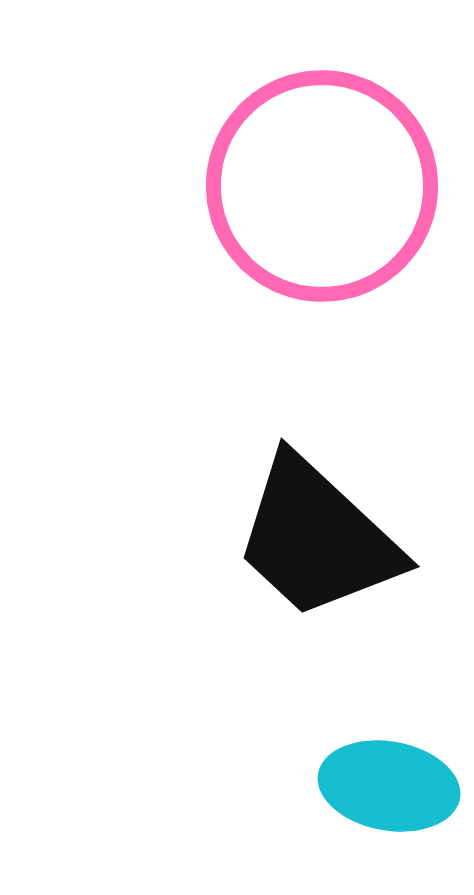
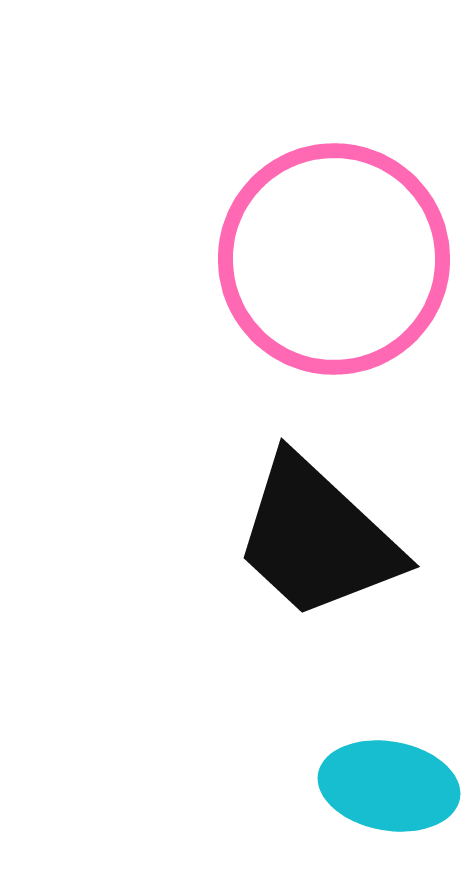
pink circle: moved 12 px right, 73 px down
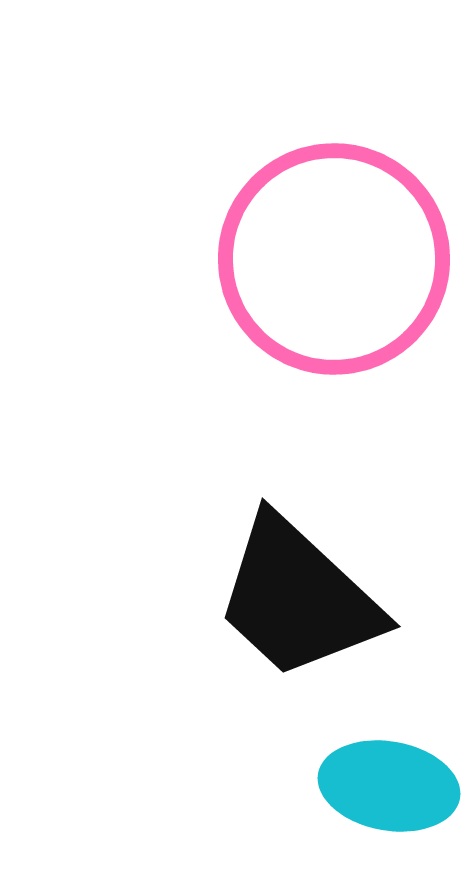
black trapezoid: moved 19 px left, 60 px down
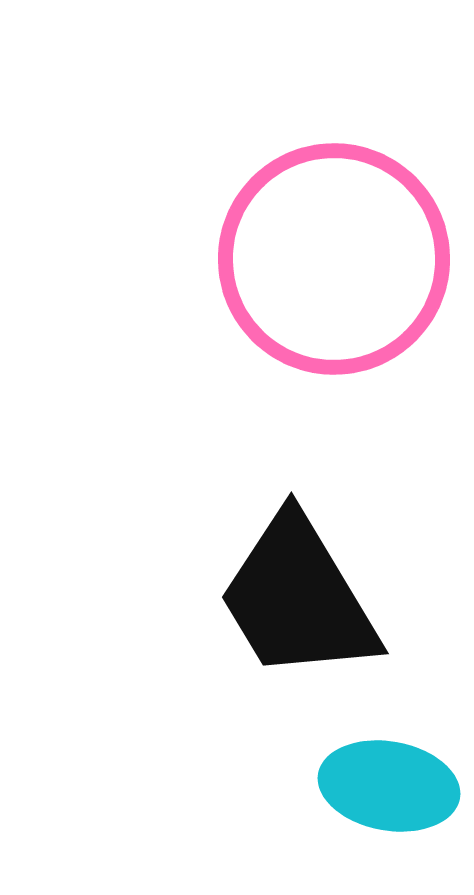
black trapezoid: rotated 16 degrees clockwise
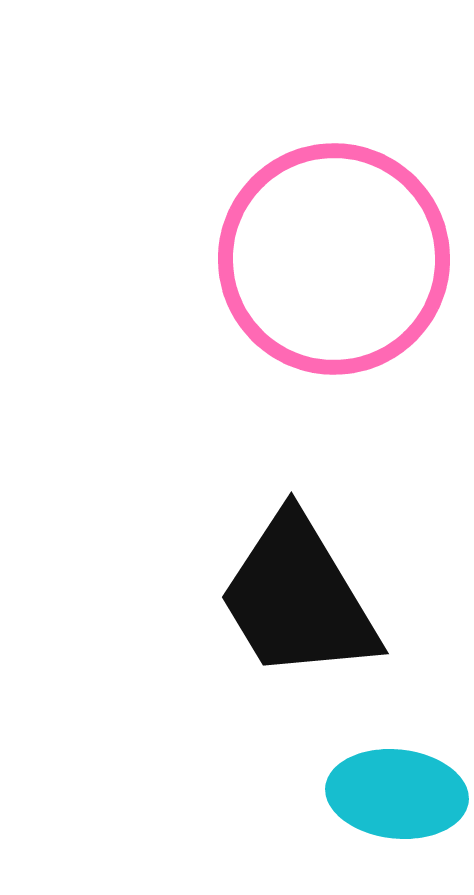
cyan ellipse: moved 8 px right, 8 px down; rotated 4 degrees counterclockwise
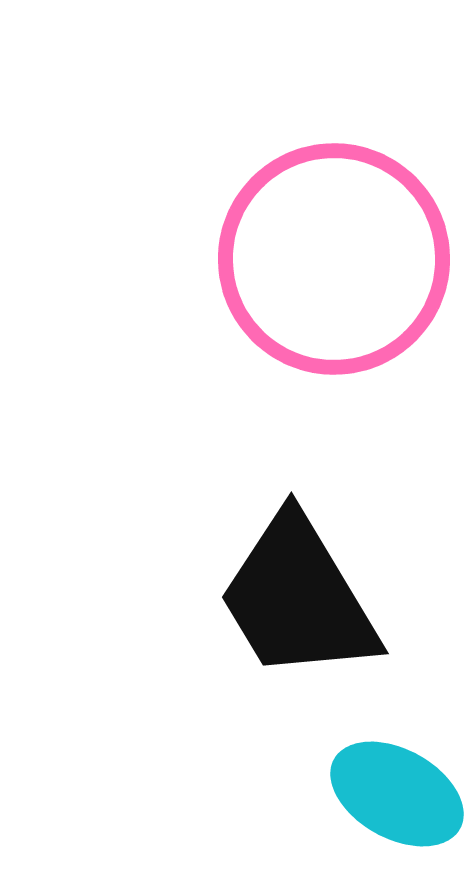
cyan ellipse: rotated 23 degrees clockwise
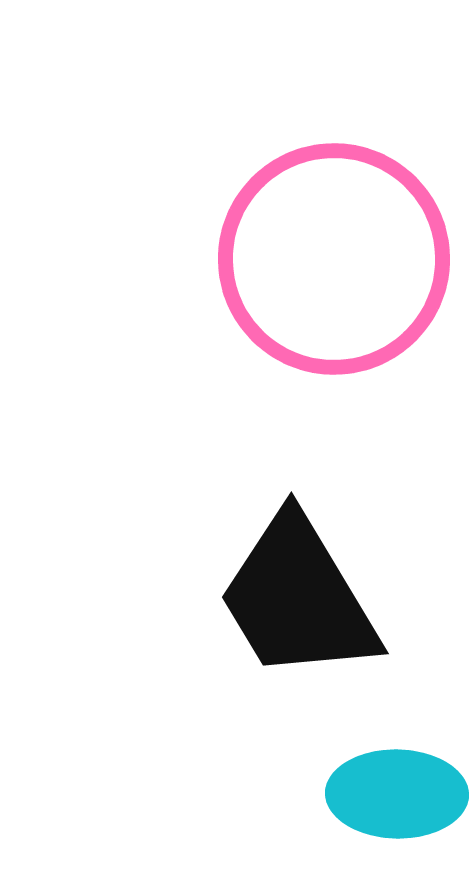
cyan ellipse: rotated 28 degrees counterclockwise
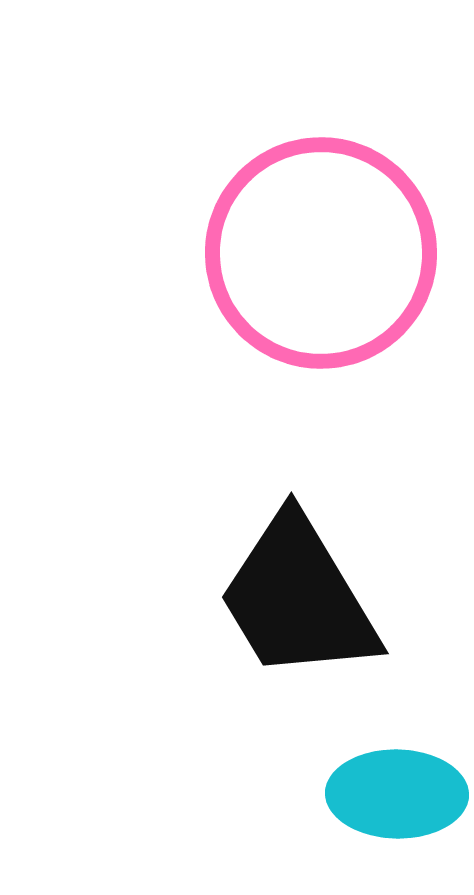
pink circle: moved 13 px left, 6 px up
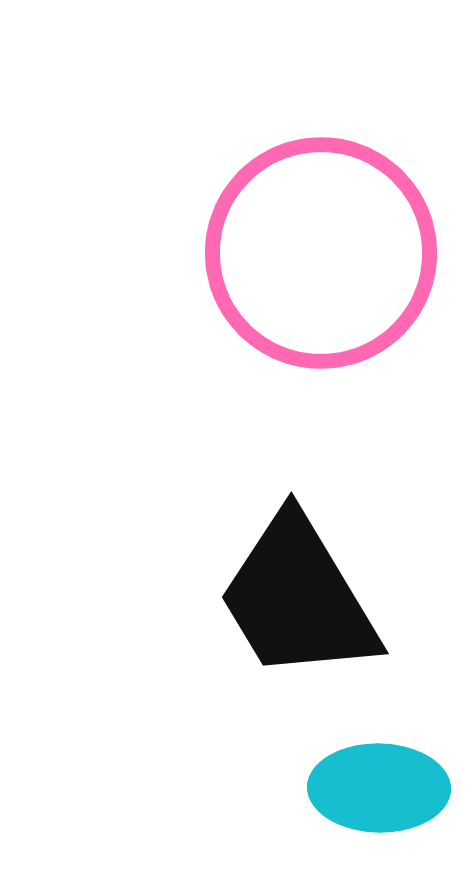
cyan ellipse: moved 18 px left, 6 px up
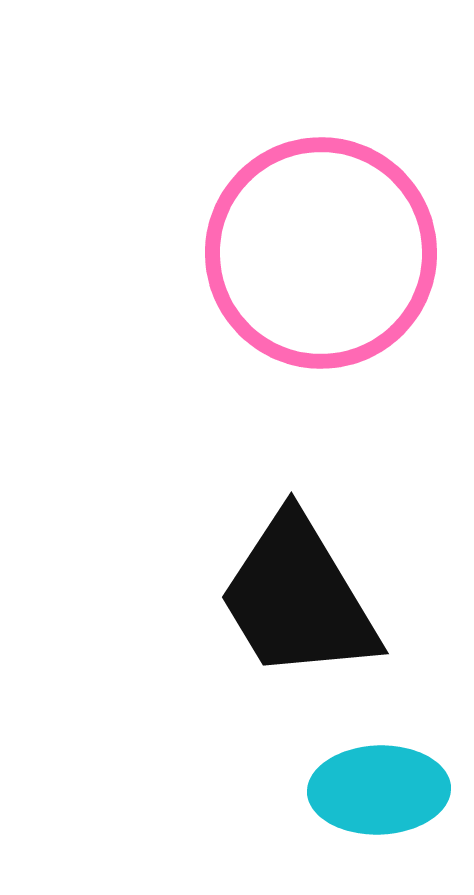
cyan ellipse: moved 2 px down; rotated 3 degrees counterclockwise
